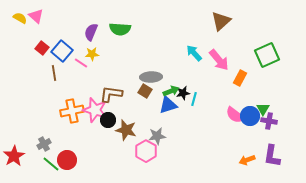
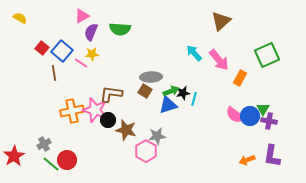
pink triangle: moved 46 px right; rotated 49 degrees clockwise
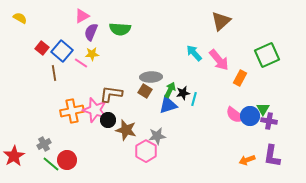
green arrow: moved 1 px left, 1 px up; rotated 42 degrees counterclockwise
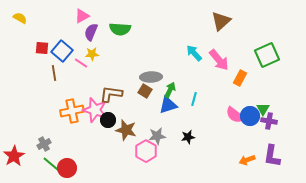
red square: rotated 32 degrees counterclockwise
black star: moved 5 px right, 44 px down
red circle: moved 8 px down
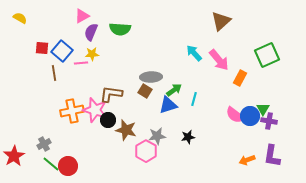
pink line: rotated 40 degrees counterclockwise
green arrow: moved 4 px right; rotated 28 degrees clockwise
red circle: moved 1 px right, 2 px up
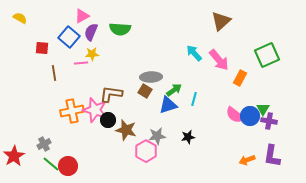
blue square: moved 7 px right, 14 px up
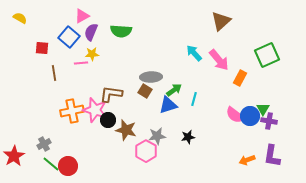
green semicircle: moved 1 px right, 2 px down
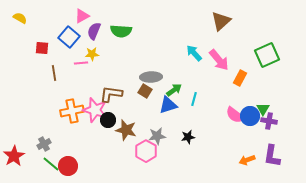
purple semicircle: moved 3 px right, 1 px up
